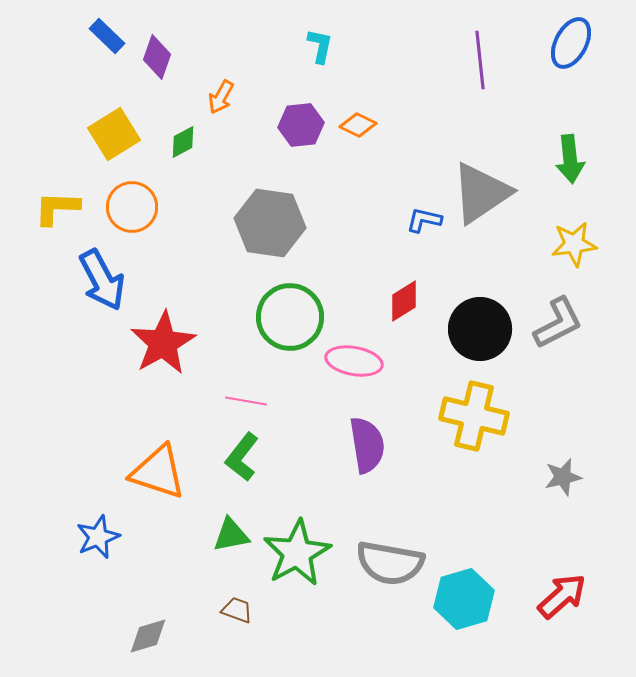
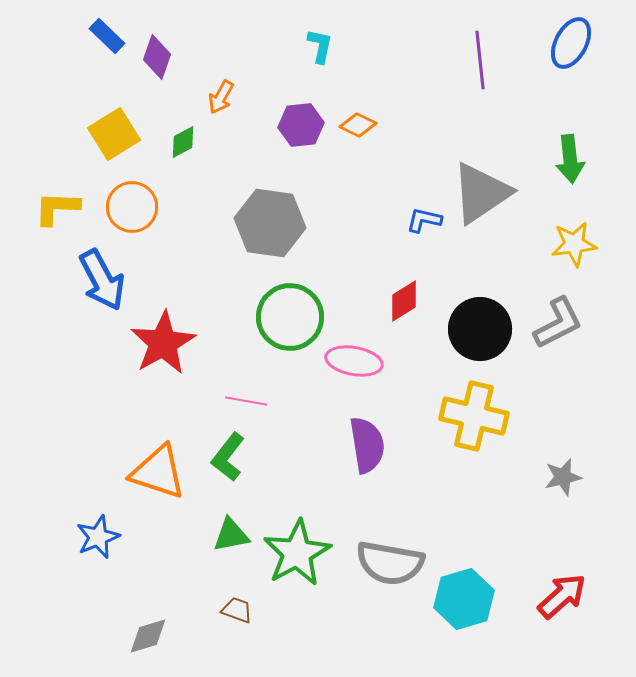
green L-shape: moved 14 px left
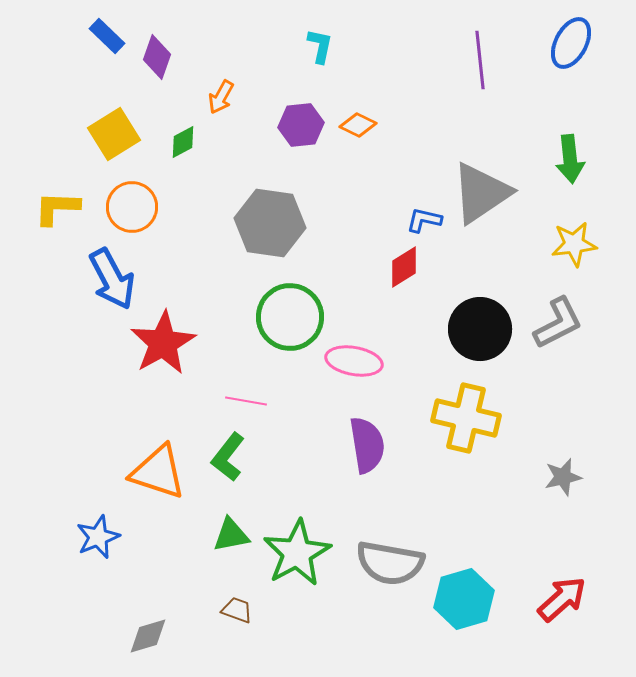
blue arrow: moved 10 px right, 1 px up
red diamond: moved 34 px up
yellow cross: moved 8 px left, 2 px down
red arrow: moved 3 px down
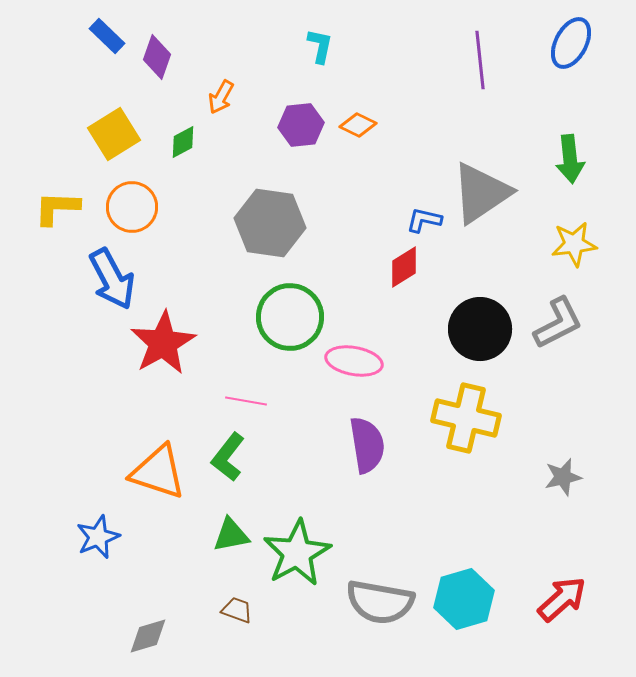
gray semicircle: moved 10 px left, 39 px down
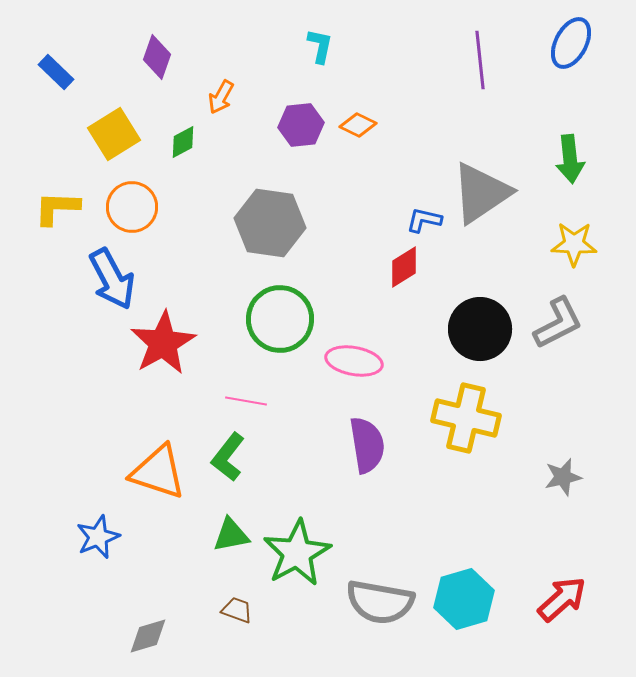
blue rectangle: moved 51 px left, 36 px down
yellow star: rotated 9 degrees clockwise
green circle: moved 10 px left, 2 px down
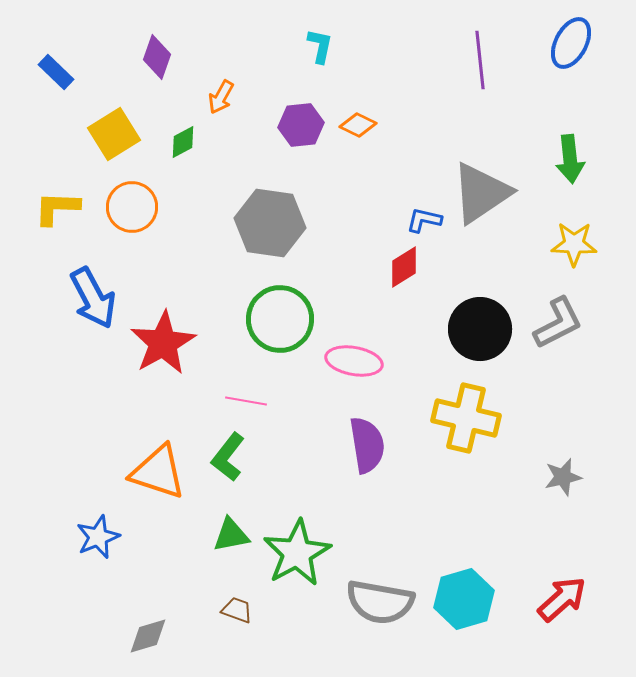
blue arrow: moved 19 px left, 19 px down
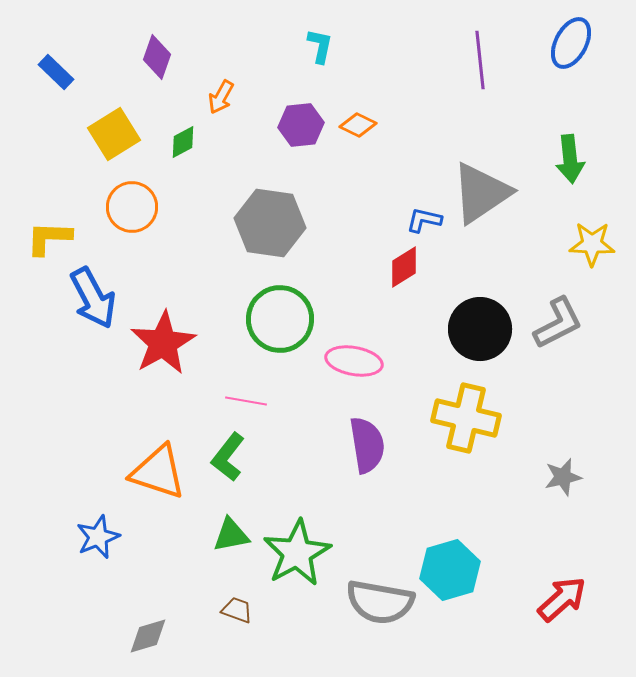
yellow L-shape: moved 8 px left, 30 px down
yellow star: moved 18 px right
cyan hexagon: moved 14 px left, 29 px up
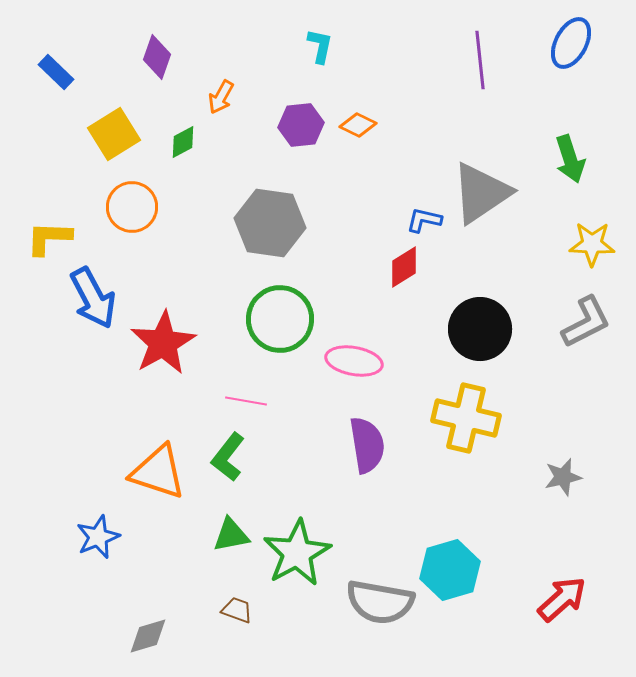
green arrow: rotated 12 degrees counterclockwise
gray L-shape: moved 28 px right, 1 px up
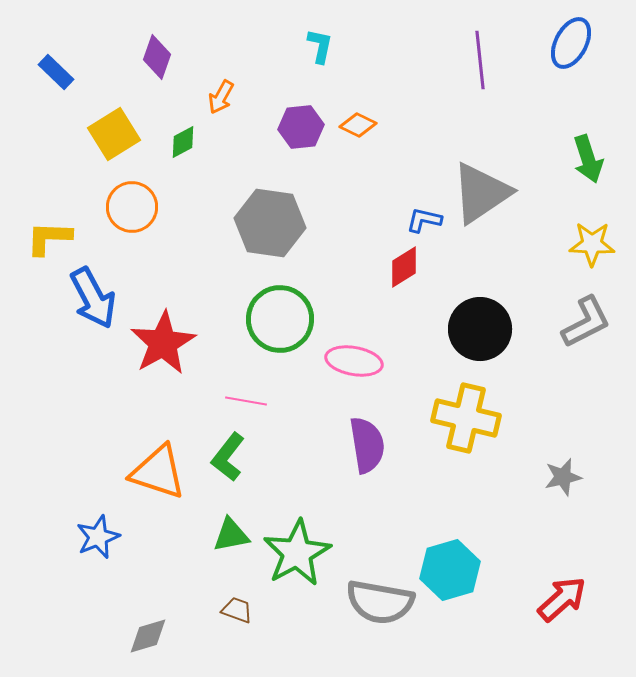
purple hexagon: moved 2 px down
green arrow: moved 18 px right
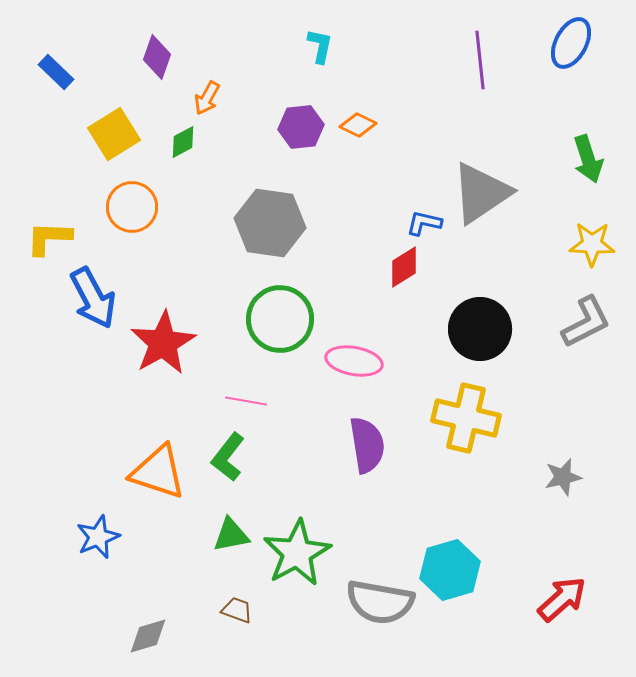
orange arrow: moved 14 px left, 1 px down
blue L-shape: moved 3 px down
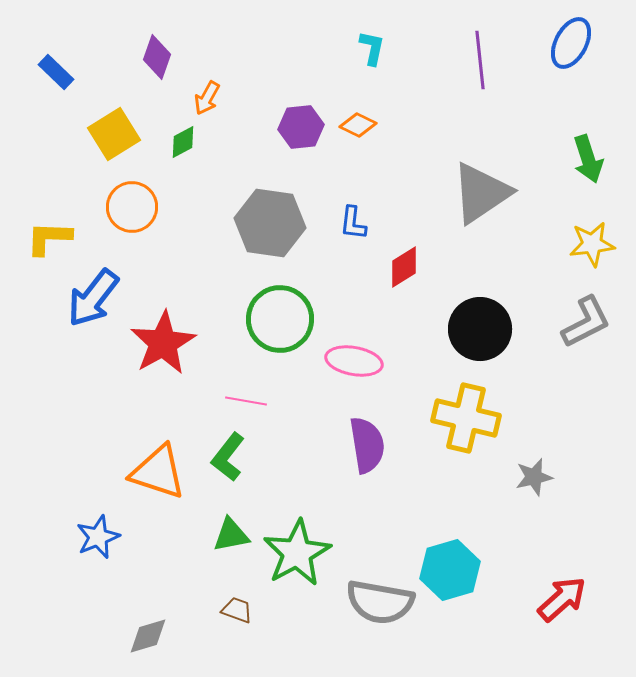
cyan L-shape: moved 52 px right, 2 px down
blue L-shape: moved 71 px left; rotated 96 degrees counterclockwise
yellow star: rotated 9 degrees counterclockwise
blue arrow: rotated 66 degrees clockwise
gray star: moved 29 px left
